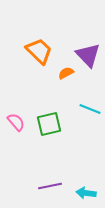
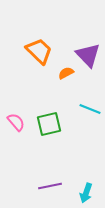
cyan arrow: rotated 78 degrees counterclockwise
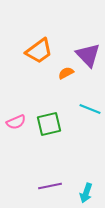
orange trapezoid: rotated 100 degrees clockwise
pink semicircle: rotated 108 degrees clockwise
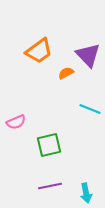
green square: moved 21 px down
cyan arrow: rotated 30 degrees counterclockwise
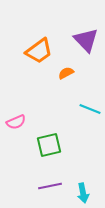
purple triangle: moved 2 px left, 15 px up
cyan arrow: moved 3 px left
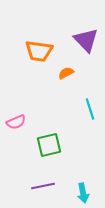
orange trapezoid: rotated 44 degrees clockwise
cyan line: rotated 50 degrees clockwise
purple line: moved 7 px left
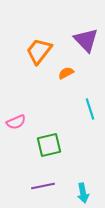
orange trapezoid: rotated 120 degrees clockwise
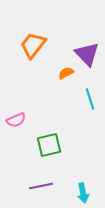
purple triangle: moved 1 px right, 14 px down
orange trapezoid: moved 6 px left, 6 px up
cyan line: moved 10 px up
pink semicircle: moved 2 px up
purple line: moved 2 px left
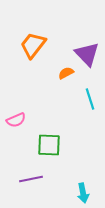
green square: rotated 15 degrees clockwise
purple line: moved 10 px left, 7 px up
